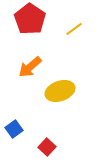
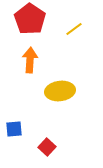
orange arrow: moved 7 px up; rotated 135 degrees clockwise
yellow ellipse: rotated 12 degrees clockwise
blue square: rotated 30 degrees clockwise
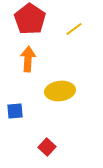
orange arrow: moved 2 px left, 1 px up
blue square: moved 1 px right, 18 px up
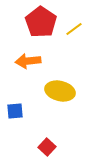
red pentagon: moved 11 px right, 3 px down
orange arrow: moved 2 px down; rotated 100 degrees counterclockwise
yellow ellipse: rotated 20 degrees clockwise
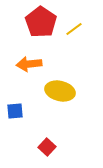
orange arrow: moved 1 px right, 3 px down
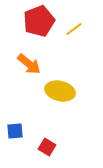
red pentagon: moved 2 px left, 1 px up; rotated 16 degrees clockwise
orange arrow: rotated 135 degrees counterclockwise
blue square: moved 20 px down
red square: rotated 12 degrees counterclockwise
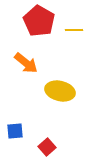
red pentagon: rotated 20 degrees counterclockwise
yellow line: moved 1 px down; rotated 36 degrees clockwise
orange arrow: moved 3 px left, 1 px up
red square: rotated 18 degrees clockwise
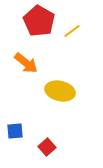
yellow line: moved 2 px left, 1 px down; rotated 36 degrees counterclockwise
